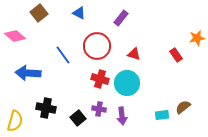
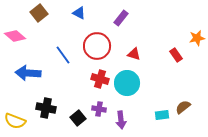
purple arrow: moved 1 px left, 4 px down
yellow semicircle: rotated 95 degrees clockwise
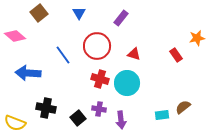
blue triangle: rotated 32 degrees clockwise
yellow semicircle: moved 2 px down
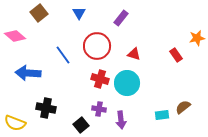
black square: moved 3 px right, 7 px down
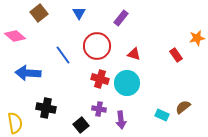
cyan rectangle: rotated 32 degrees clockwise
yellow semicircle: rotated 120 degrees counterclockwise
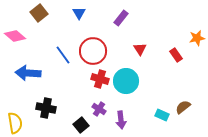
red circle: moved 4 px left, 5 px down
red triangle: moved 6 px right, 5 px up; rotated 40 degrees clockwise
cyan circle: moved 1 px left, 2 px up
purple cross: rotated 24 degrees clockwise
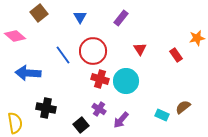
blue triangle: moved 1 px right, 4 px down
purple arrow: rotated 48 degrees clockwise
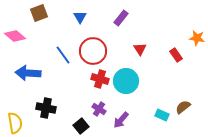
brown square: rotated 18 degrees clockwise
orange star: rotated 21 degrees clockwise
black square: moved 1 px down
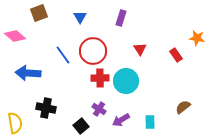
purple rectangle: rotated 21 degrees counterclockwise
red cross: moved 1 px up; rotated 18 degrees counterclockwise
cyan rectangle: moved 12 px left, 7 px down; rotated 64 degrees clockwise
purple arrow: rotated 18 degrees clockwise
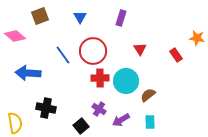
brown square: moved 1 px right, 3 px down
brown semicircle: moved 35 px left, 12 px up
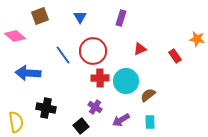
orange star: moved 1 px down
red triangle: rotated 40 degrees clockwise
red rectangle: moved 1 px left, 1 px down
purple cross: moved 4 px left, 2 px up
yellow semicircle: moved 1 px right, 1 px up
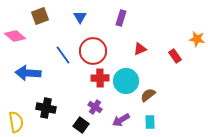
black square: moved 1 px up; rotated 14 degrees counterclockwise
